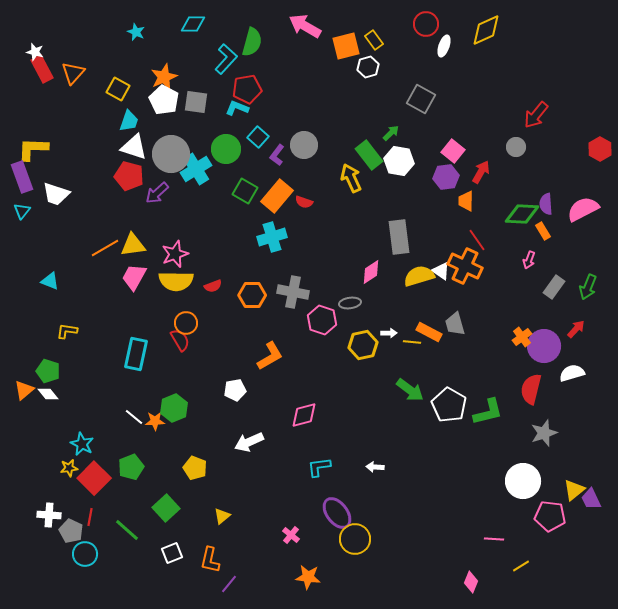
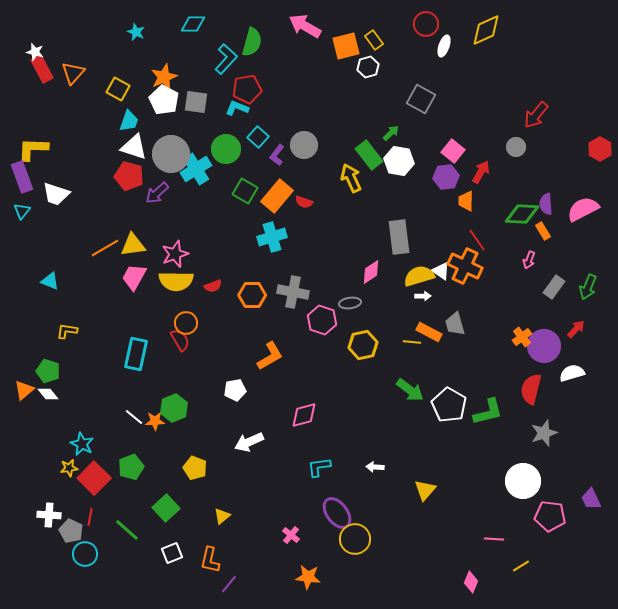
white arrow at (389, 333): moved 34 px right, 37 px up
yellow triangle at (574, 490): moved 149 px left; rotated 10 degrees counterclockwise
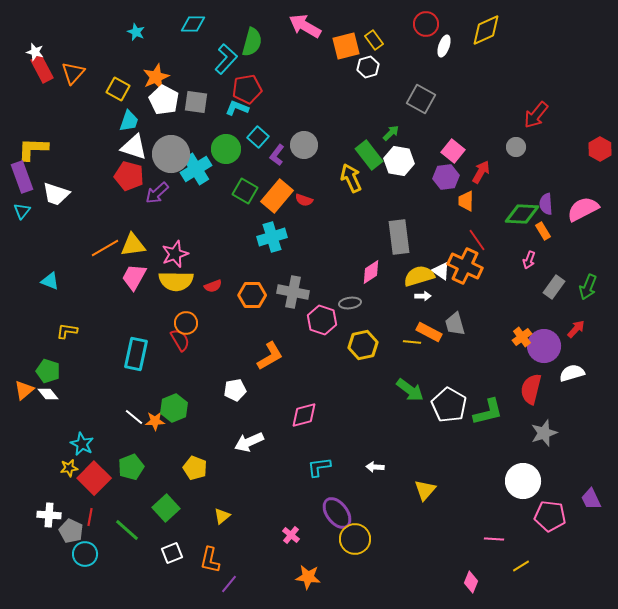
orange star at (164, 77): moved 8 px left
red semicircle at (304, 202): moved 2 px up
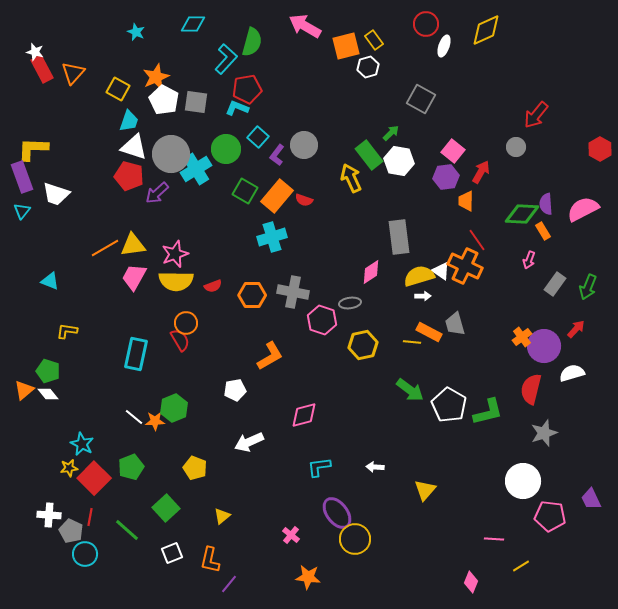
gray rectangle at (554, 287): moved 1 px right, 3 px up
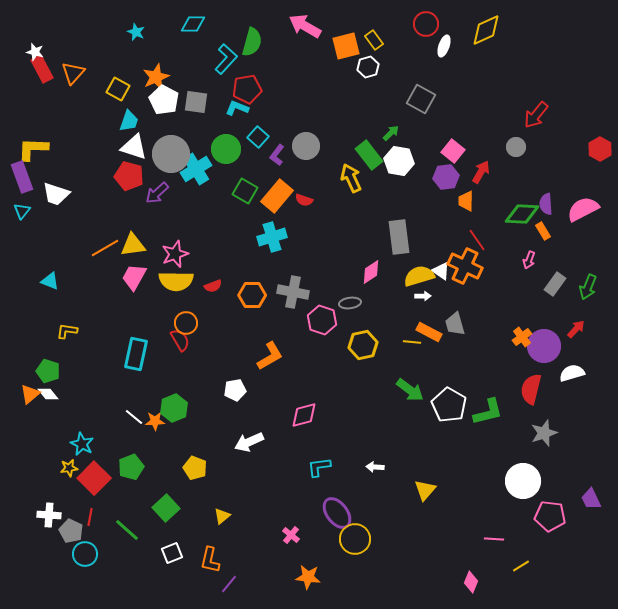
gray circle at (304, 145): moved 2 px right, 1 px down
orange triangle at (24, 390): moved 6 px right, 4 px down
